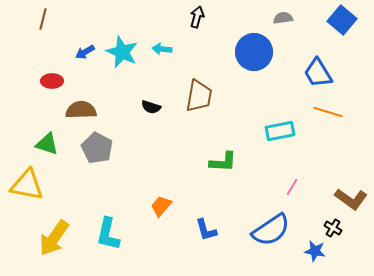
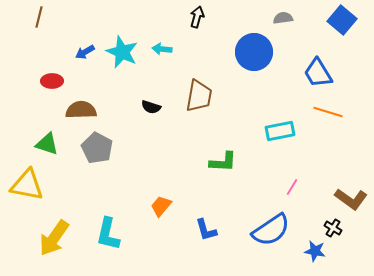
brown line: moved 4 px left, 2 px up
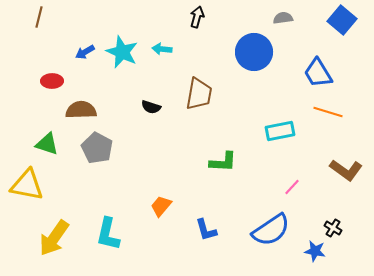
brown trapezoid: moved 2 px up
pink line: rotated 12 degrees clockwise
brown L-shape: moved 5 px left, 29 px up
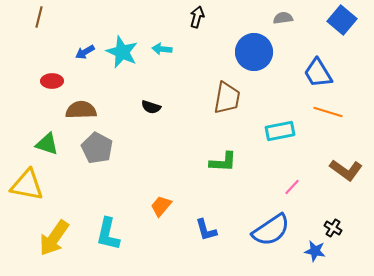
brown trapezoid: moved 28 px right, 4 px down
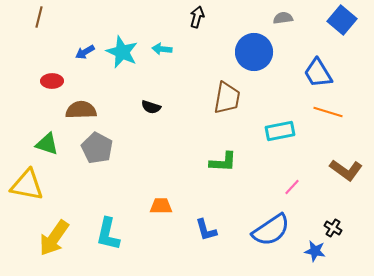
orange trapezoid: rotated 50 degrees clockwise
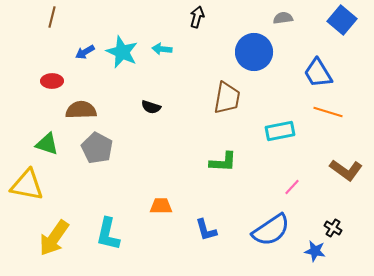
brown line: moved 13 px right
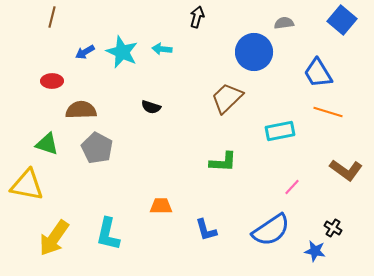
gray semicircle: moved 1 px right, 5 px down
brown trapezoid: rotated 144 degrees counterclockwise
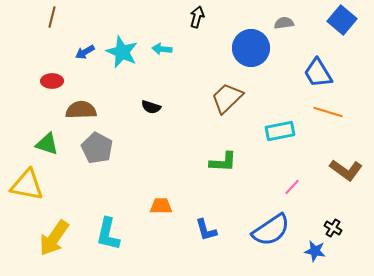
blue circle: moved 3 px left, 4 px up
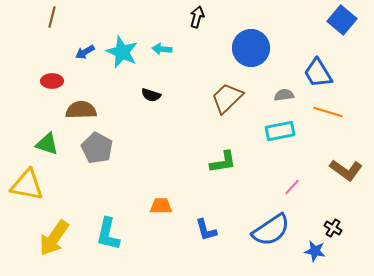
gray semicircle: moved 72 px down
black semicircle: moved 12 px up
green L-shape: rotated 12 degrees counterclockwise
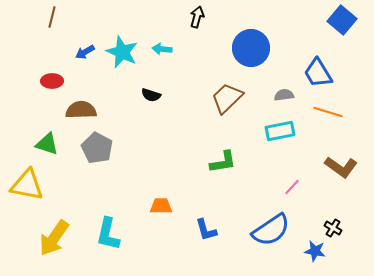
brown L-shape: moved 5 px left, 3 px up
